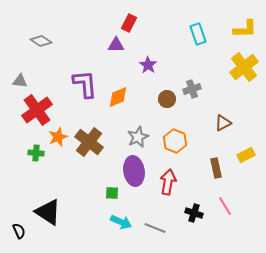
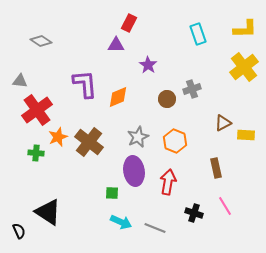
yellow rectangle: moved 20 px up; rotated 30 degrees clockwise
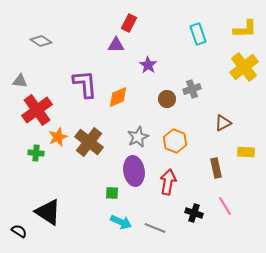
yellow rectangle: moved 17 px down
black semicircle: rotated 35 degrees counterclockwise
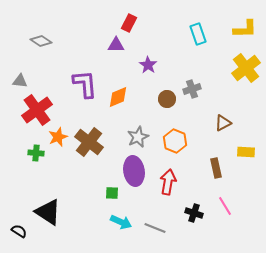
yellow cross: moved 2 px right, 1 px down
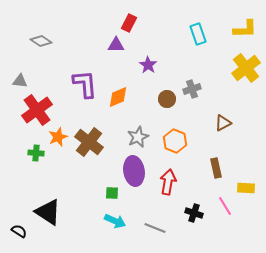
yellow rectangle: moved 36 px down
cyan arrow: moved 6 px left, 1 px up
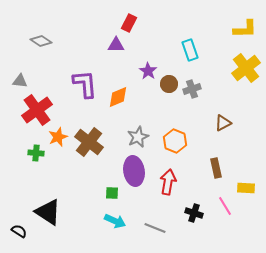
cyan rectangle: moved 8 px left, 16 px down
purple star: moved 6 px down
brown circle: moved 2 px right, 15 px up
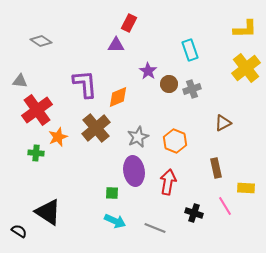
brown cross: moved 7 px right, 14 px up; rotated 12 degrees clockwise
